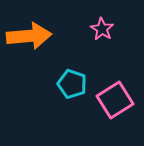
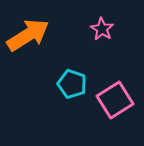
orange arrow: moved 1 px left, 1 px up; rotated 27 degrees counterclockwise
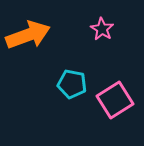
orange arrow: rotated 12 degrees clockwise
cyan pentagon: rotated 8 degrees counterclockwise
